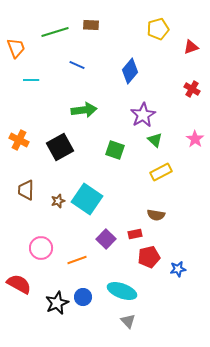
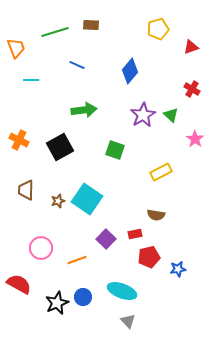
green triangle: moved 16 px right, 25 px up
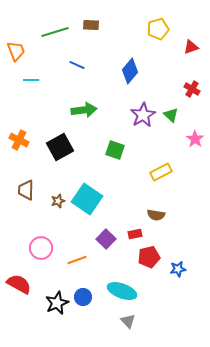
orange trapezoid: moved 3 px down
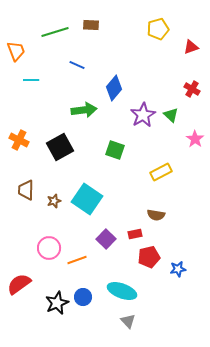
blue diamond: moved 16 px left, 17 px down
brown star: moved 4 px left
pink circle: moved 8 px right
red semicircle: rotated 65 degrees counterclockwise
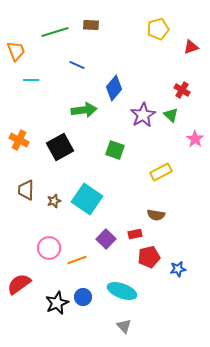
red cross: moved 10 px left, 1 px down
gray triangle: moved 4 px left, 5 px down
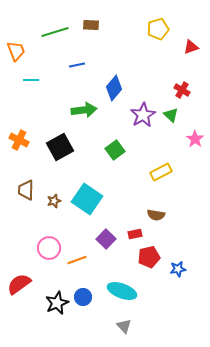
blue line: rotated 35 degrees counterclockwise
green square: rotated 36 degrees clockwise
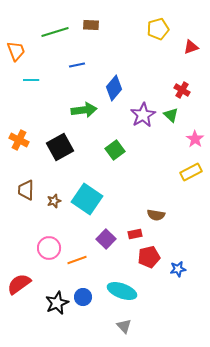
yellow rectangle: moved 30 px right
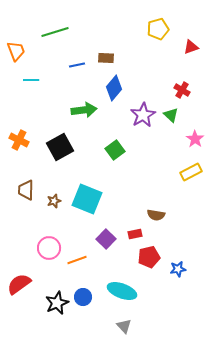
brown rectangle: moved 15 px right, 33 px down
cyan square: rotated 12 degrees counterclockwise
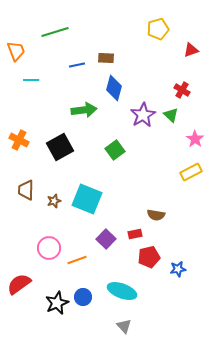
red triangle: moved 3 px down
blue diamond: rotated 25 degrees counterclockwise
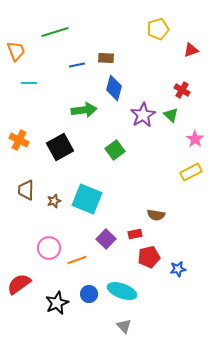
cyan line: moved 2 px left, 3 px down
blue circle: moved 6 px right, 3 px up
